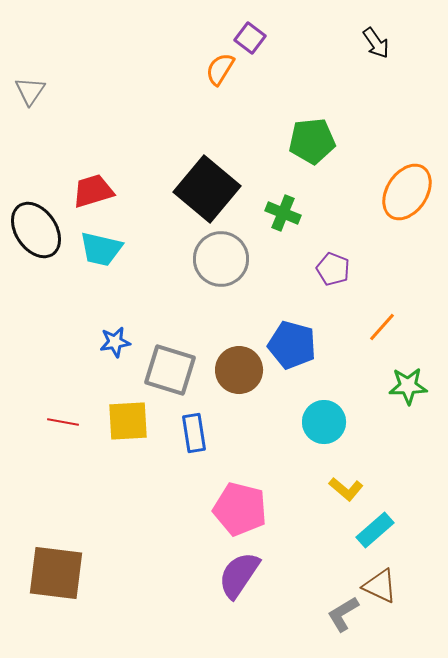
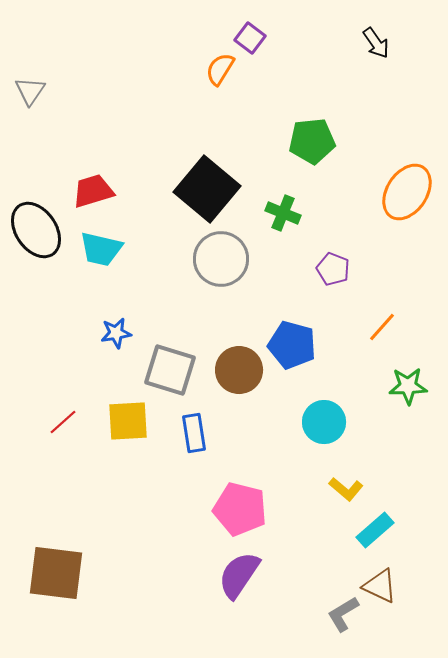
blue star: moved 1 px right, 9 px up
red line: rotated 52 degrees counterclockwise
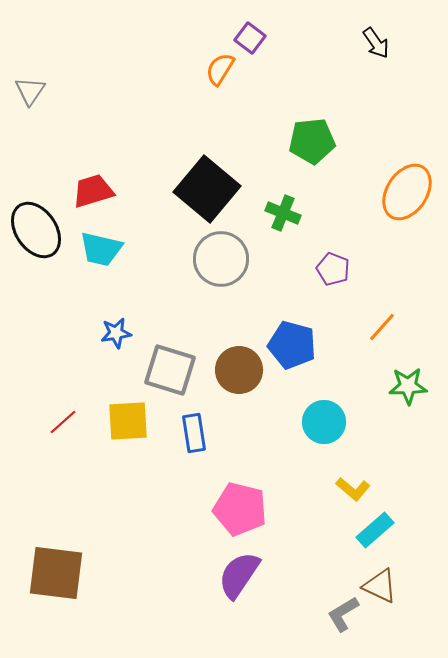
yellow L-shape: moved 7 px right
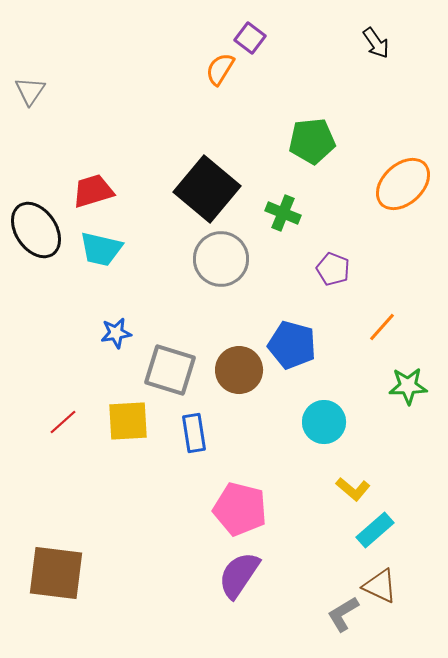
orange ellipse: moved 4 px left, 8 px up; rotated 14 degrees clockwise
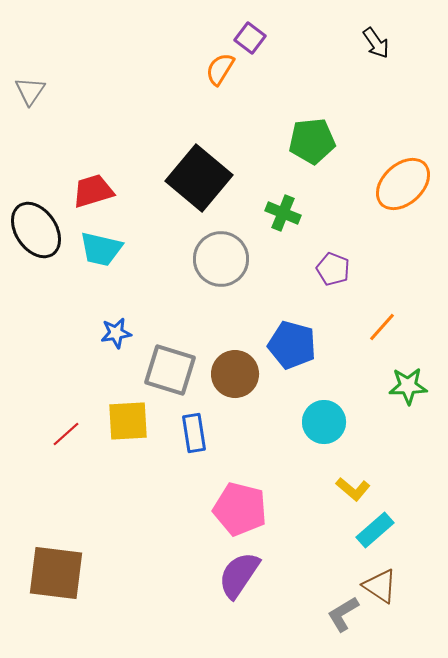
black square: moved 8 px left, 11 px up
brown circle: moved 4 px left, 4 px down
red line: moved 3 px right, 12 px down
brown triangle: rotated 9 degrees clockwise
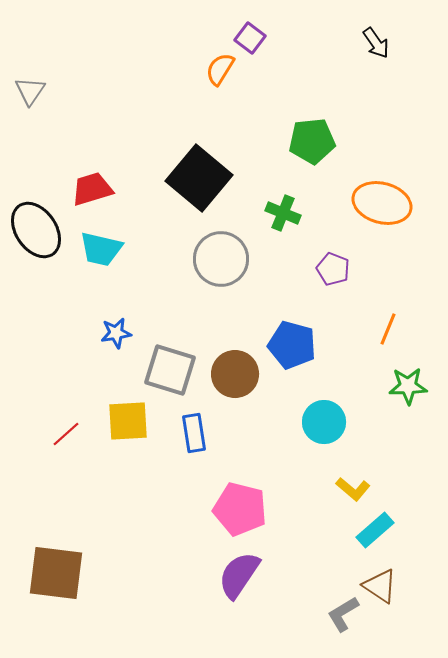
orange ellipse: moved 21 px left, 19 px down; rotated 58 degrees clockwise
red trapezoid: moved 1 px left, 2 px up
orange line: moved 6 px right, 2 px down; rotated 20 degrees counterclockwise
